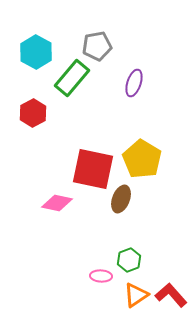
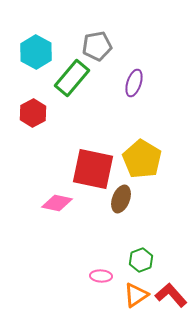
green hexagon: moved 12 px right
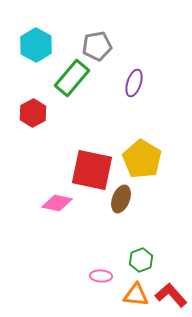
cyan hexagon: moved 7 px up
red square: moved 1 px left, 1 px down
orange triangle: rotated 40 degrees clockwise
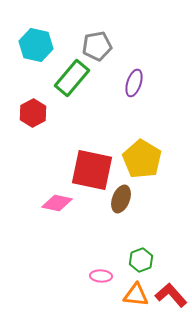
cyan hexagon: rotated 16 degrees counterclockwise
